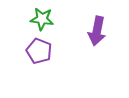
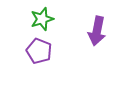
green star: rotated 25 degrees counterclockwise
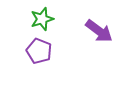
purple arrow: moved 2 px right; rotated 64 degrees counterclockwise
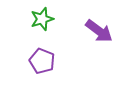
purple pentagon: moved 3 px right, 10 px down
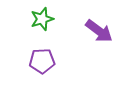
purple pentagon: rotated 25 degrees counterclockwise
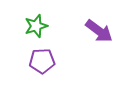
green star: moved 6 px left, 7 px down
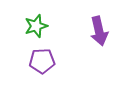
purple arrow: rotated 40 degrees clockwise
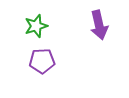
purple arrow: moved 6 px up
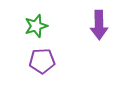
purple arrow: rotated 12 degrees clockwise
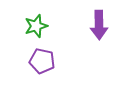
purple pentagon: rotated 15 degrees clockwise
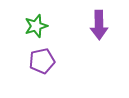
purple pentagon: rotated 25 degrees counterclockwise
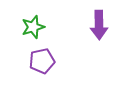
green star: moved 3 px left, 1 px down
